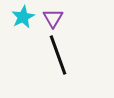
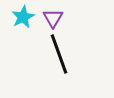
black line: moved 1 px right, 1 px up
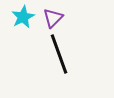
purple triangle: rotated 15 degrees clockwise
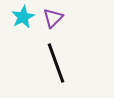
black line: moved 3 px left, 9 px down
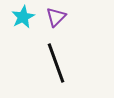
purple triangle: moved 3 px right, 1 px up
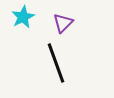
purple triangle: moved 7 px right, 6 px down
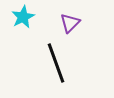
purple triangle: moved 7 px right
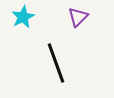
purple triangle: moved 8 px right, 6 px up
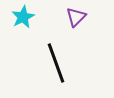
purple triangle: moved 2 px left
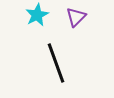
cyan star: moved 14 px right, 2 px up
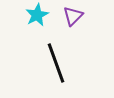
purple triangle: moved 3 px left, 1 px up
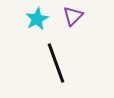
cyan star: moved 4 px down
